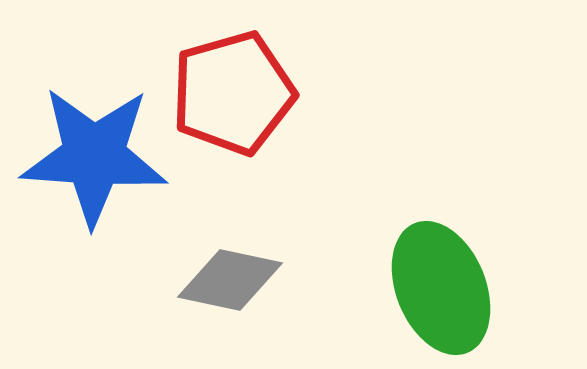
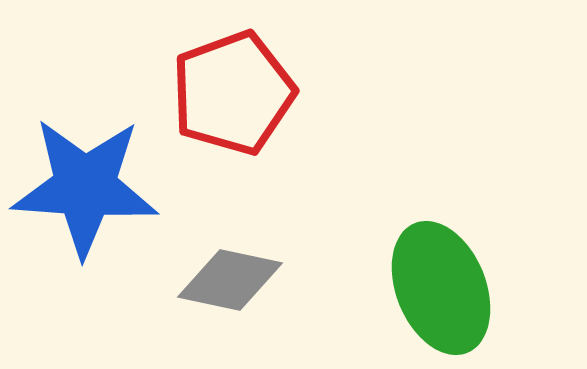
red pentagon: rotated 4 degrees counterclockwise
blue star: moved 9 px left, 31 px down
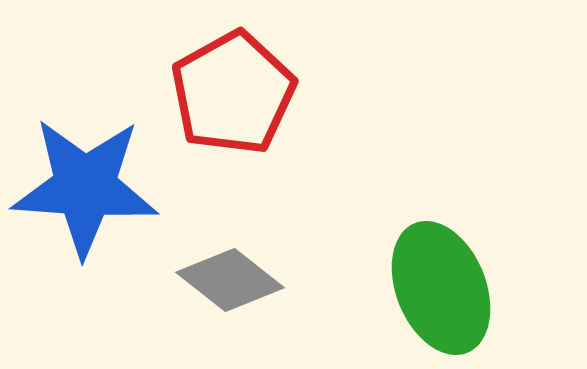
red pentagon: rotated 9 degrees counterclockwise
gray diamond: rotated 26 degrees clockwise
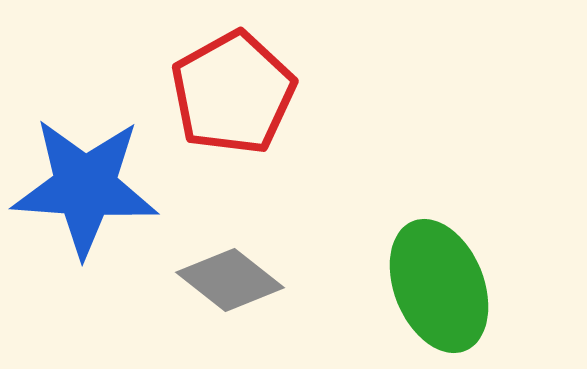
green ellipse: moved 2 px left, 2 px up
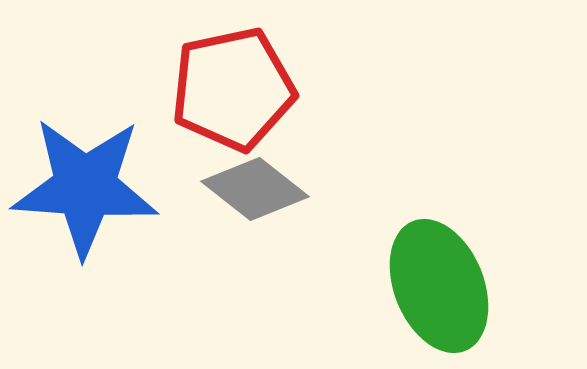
red pentagon: moved 4 px up; rotated 17 degrees clockwise
gray diamond: moved 25 px right, 91 px up
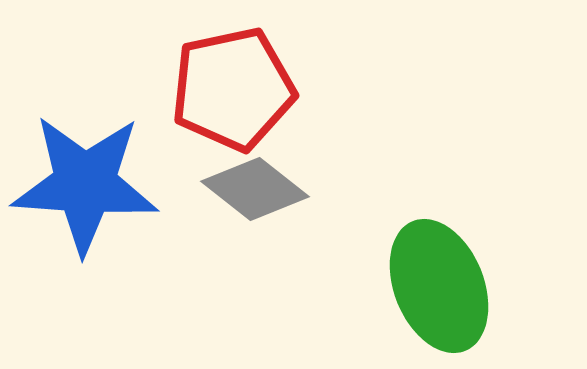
blue star: moved 3 px up
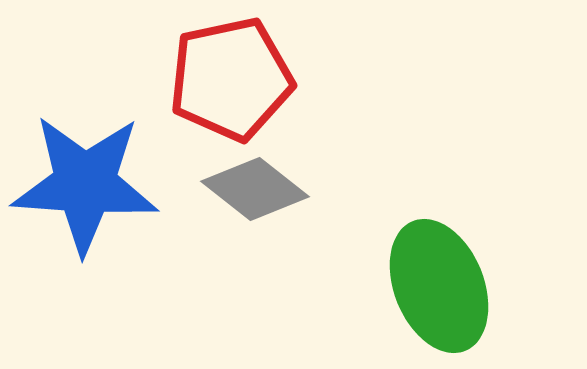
red pentagon: moved 2 px left, 10 px up
